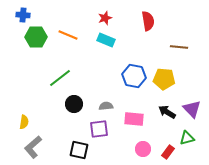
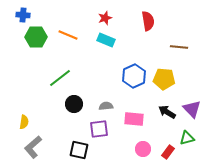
blue hexagon: rotated 25 degrees clockwise
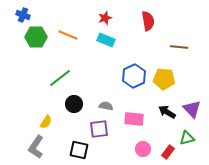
blue cross: rotated 16 degrees clockwise
gray semicircle: rotated 16 degrees clockwise
yellow semicircle: moved 22 px right; rotated 24 degrees clockwise
gray L-shape: moved 3 px right; rotated 15 degrees counterclockwise
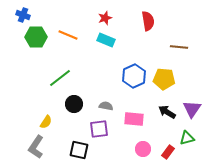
purple triangle: rotated 18 degrees clockwise
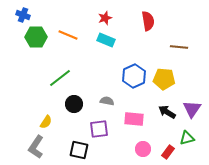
gray semicircle: moved 1 px right, 5 px up
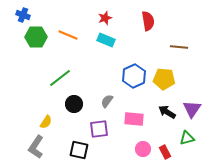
gray semicircle: rotated 64 degrees counterclockwise
red rectangle: moved 3 px left; rotated 64 degrees counterclockwise
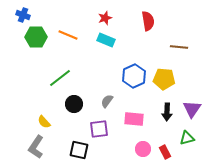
black arrow: rotated 120 degrees counterclockwise
yellow semicircle: moved 2 px left; rotated 104 degrees clockwise
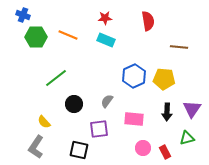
red star: rotated 16 degrees clockwise
green line: moved 4 px left
pink circle: moved 1 px up
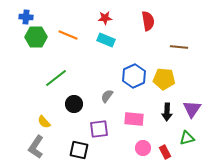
blue cross: moved 3 px right, 2 px down; rotated 16 degrees counterclockwise
gray semicircle: moved 5 px up
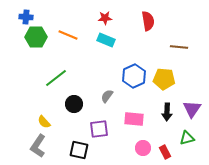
gray L-shape: moved 2 px right, 1 px up
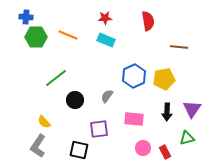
yellow pentagon: rotated 15 degrees counterclockwise
black circle: moved 1 px right, 4 px up
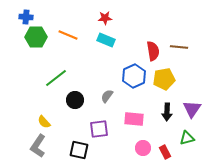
red semicircle: moved 5 px right, 30 px down
